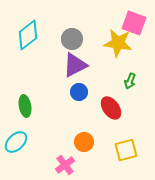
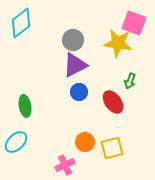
cyan diamond: moved 7 px left, 12 px up
gray circle: moved 1 px right, 1 px down
red ellipse: moved 2 px right, 6 px up
orange circle: moved 1 px right
yellow square: moved 14 px left, 2 px up
pink cross: rotated 12 degrees clockwise
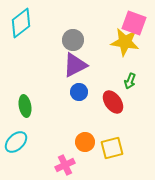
yellow star: moved 7 px right, 1 px up
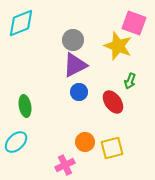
cyan diamond: rotated 16 degrees clockwise
yellow star: moved 7 px left, 4 px down; rotated 12 degrees clockwise
